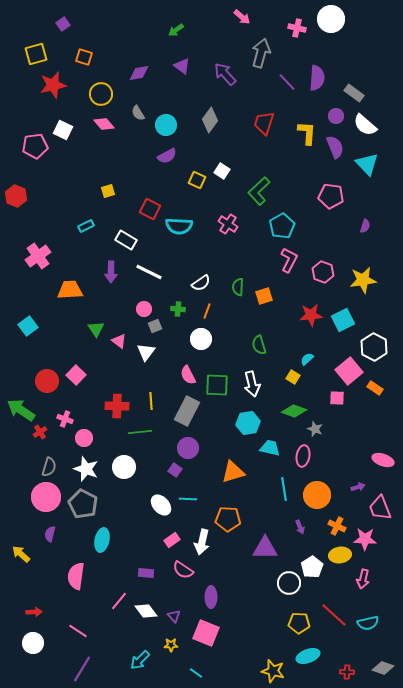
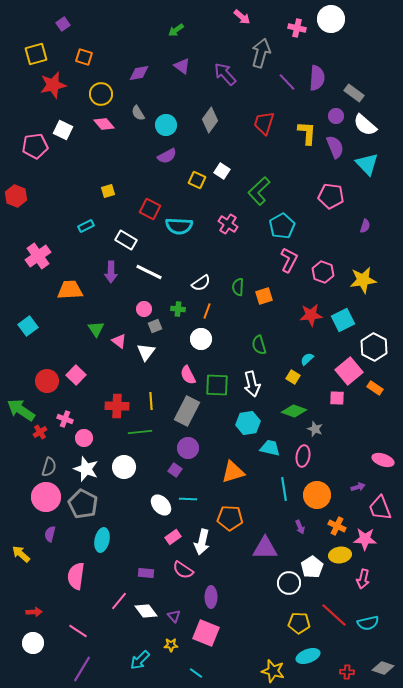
orange pentagon at (228, 519): moved 2 px right, 1 px up
pink rectangle at (172, 540): moved 1 px right, 3 px up
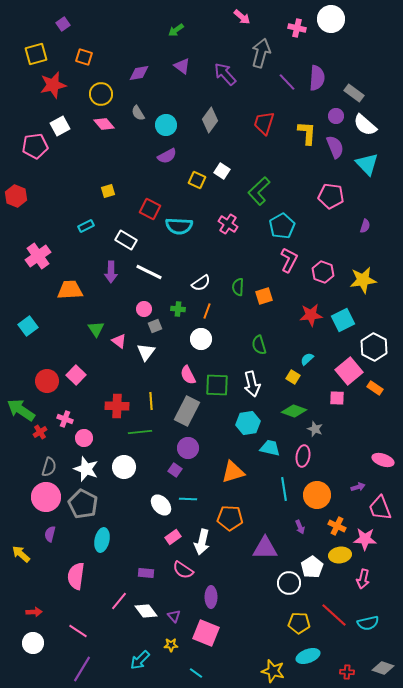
white square at (63, 130): moved 3 px left, 4 px up; rotated 36 degrees clockwise
